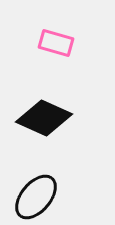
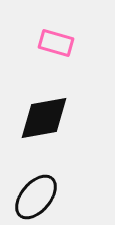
black diamond: rotated 34 degrees counterclockwise
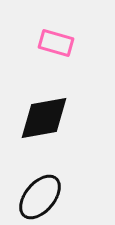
black ellipse: moved 4 px right
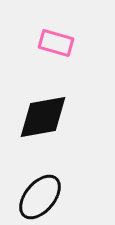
black diamond: moved 1 px left, 1 px up
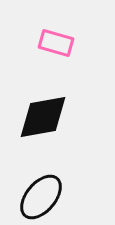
black ellipse: moved 1 px right
